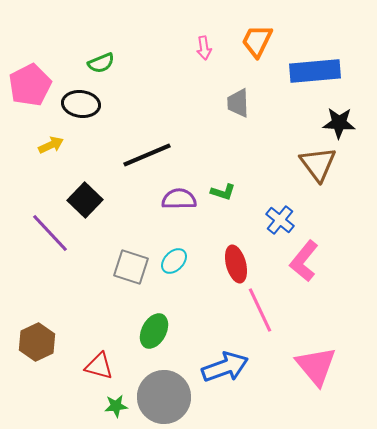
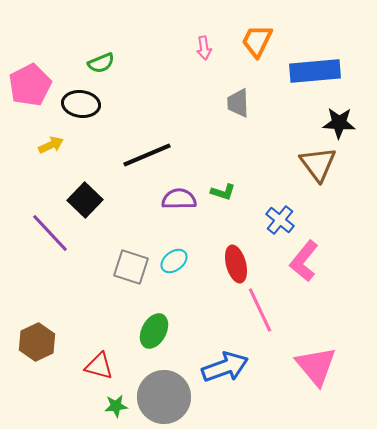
cyan ellipse: rotated 8 degrees clockwise
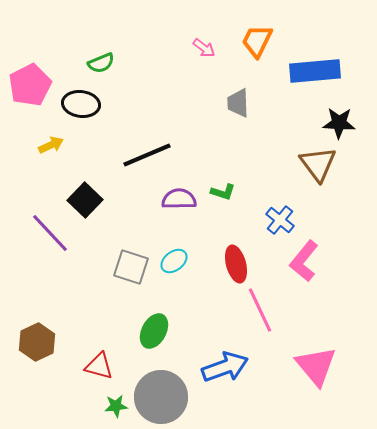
pink arrow: rotated 45 degrees counterclockwise
gray circle: moved 3 px left
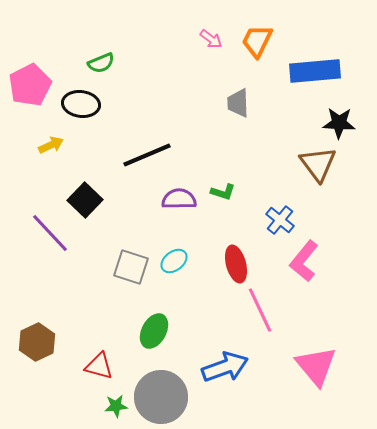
pink arrow: moved 7 px right, 9 px up
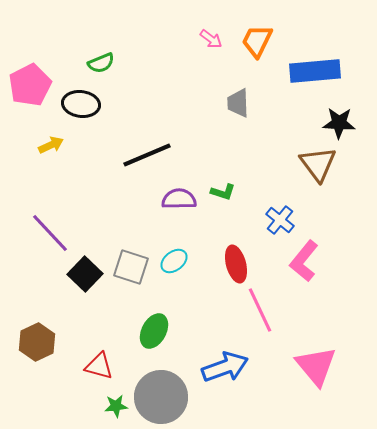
black square: moved 74 px down
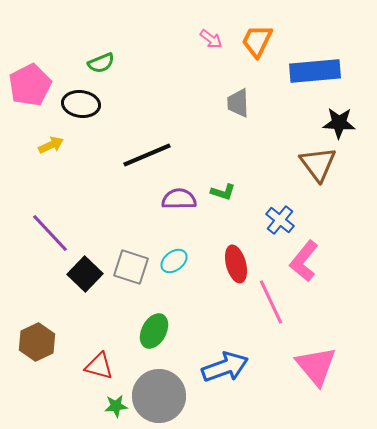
pink line: moved 11 px right, 8 px up
gray circle: moved 2 px left, 1 px up
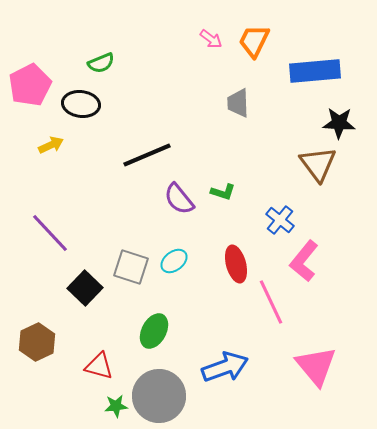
orange trapezoid: moved 3 px left
purple semicircle: rotated 128 degrees counterclockwise
black square: moved 14 px down
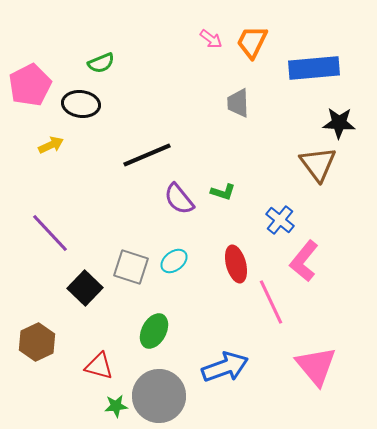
orange trapezoid: moved 2 px left, 1 px down
blue rectangle: moved 1 px left, 3 px up
